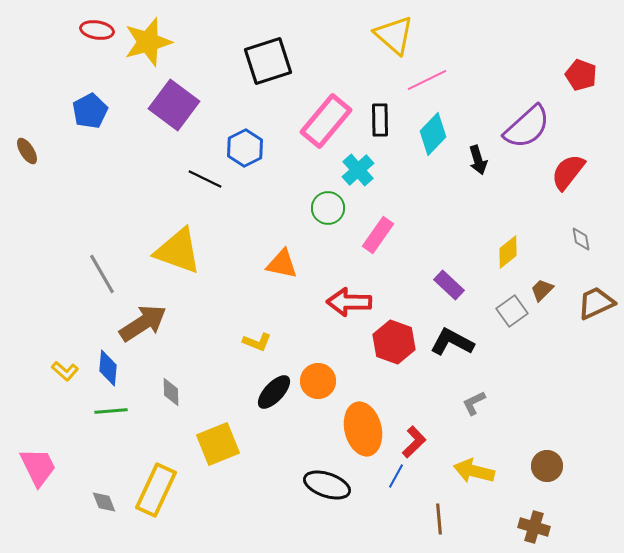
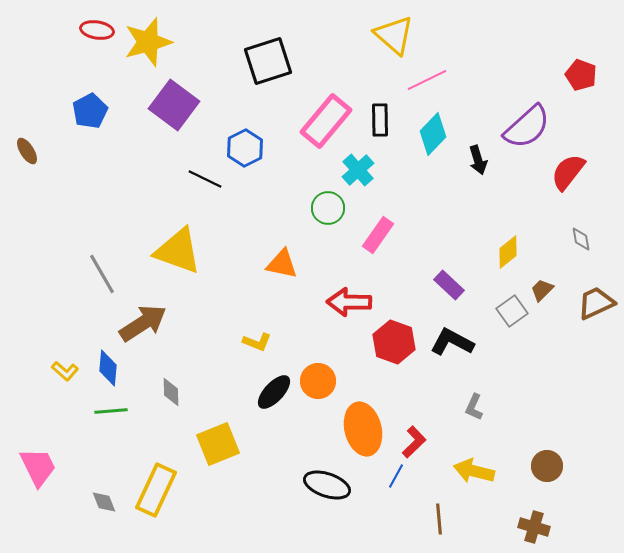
gray L-shape at (474, 403): moved 4 px down; rotated 40 degrees counterclockwise
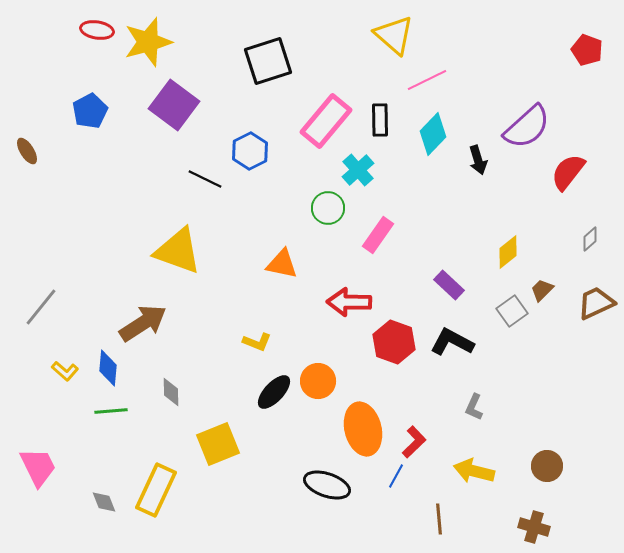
red pentagon at (581, 75): moved 6 px right, 25 px up
blue hexagon at (245, 148): moved 5 px right, 3 px down
gray diamond at (581, 239): moved 9 px right; rotated 60 degrees clockwise
gray line at (102, 274): moved 61 px left, 33 px down; rotated 69 degrees clockwise
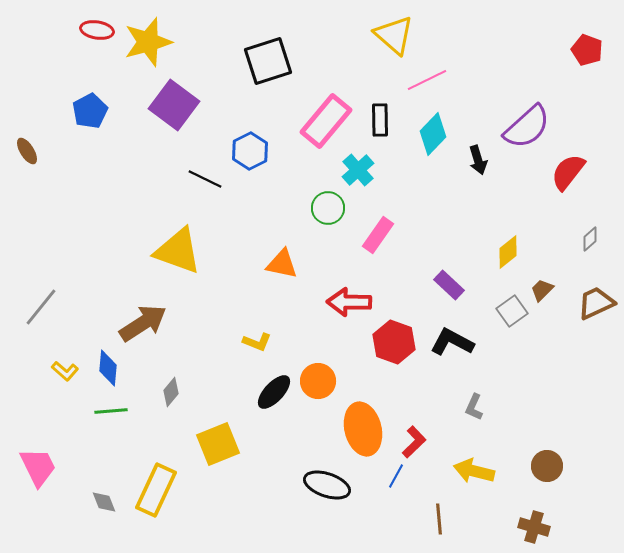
gray diamond at (171, 392): rotated 40 degrees clockwise
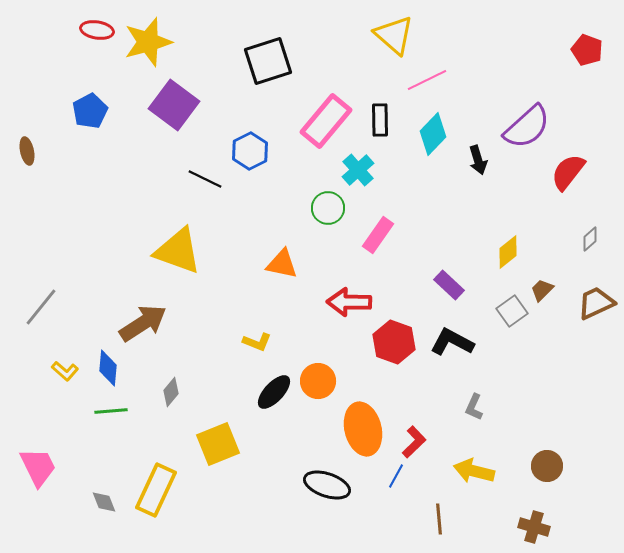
brown ellipse at (27, 151): rotated 20 degrees clockwise
